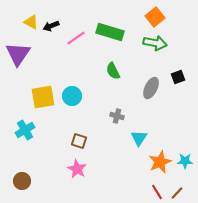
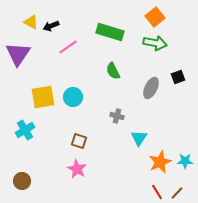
pink line: moved 8 px left, 9 px down
cyan circle: moved 1 px right, 1 px down
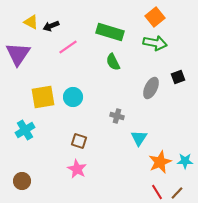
green semicircle: moved 9 px up
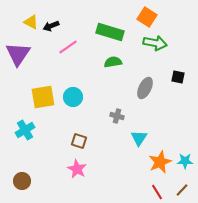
orange square: moved 8 px left; rotated 18 degrees counterclockwise
green semicircle: rotated 108 degrees clockwise
black square: rotated 32 degrees clockwise
gray ellipse: moved 6 px left
brown line: moved 5 px right, 3 px up
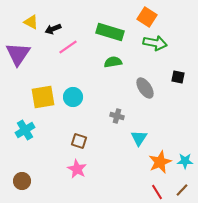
black arrow: moved 2 px right, 3 px down
gray ellipse: rotated 60 degrees counterclockwise
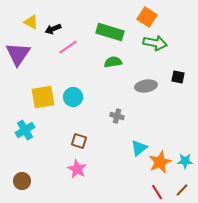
gray ellipse: moved 1 px right, 2 px up; rotated 65 degrees counterclockwise
cyan triangle: moved 10 px down; rotated 18 degrees clockwise
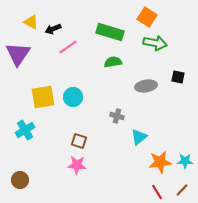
cyan triangle: moved 11 px up
orange star: rotated 15 degrees clockwise
pink star: moved 4 px up; rotated 24 degrees counterclockwise
brown circle: moved 2 px left, 1 px up
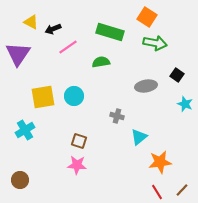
green semicircle: moved 12 px left
black square: moved 1 px left, 2 px up; rotated 24 degrees clockwise
cyan circle: moved 1 px right, 1 px up
cyan star: moved 57 px up; rotated 21 degrees clockwise
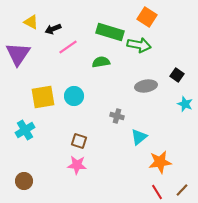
green arrow: moved 16 px left, 2 px down
brown circle: moved 4 px right, 1 px down
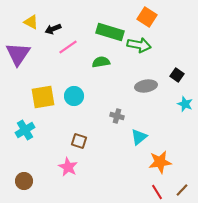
pink star: moved 9 px left, 2 px down; rotated 24 degrees clockwise
